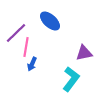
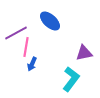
purple line: rotated 15 degrees clockwise
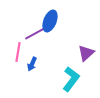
blue ellipse: rotated 70 degrees clockwise
purple line: moved 20 px right
pink line: moved 8 px left, 5 px down
purple triangle: moved 2 px right; rotated 30 degrees counterclockwise
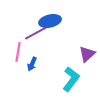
blue ellipse: rotated 55 degrees clockwise
purple triangle: moved 1 px right, 1 px down
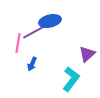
purple line: moved 2 px left, 1 px up
pink line: moved 9 px up
